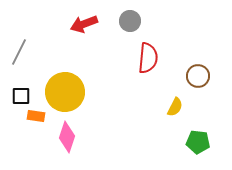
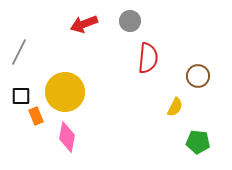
orange rectangle: rotated 60 degrees clockwise
pink diamond: rotated 8 degrees counterclockwise
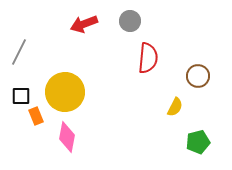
green pentagon: rotated 20 degrees counterclockwise
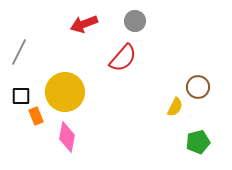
gray circle: moved 5 px right
red semicircle: moved 25 px left; rotated 36 degrees clockwise
brown circle: moved 11 px down
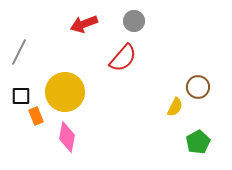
gray circle: moved 1 px left
green pentagon: rotated 15 degrees counterclockwise
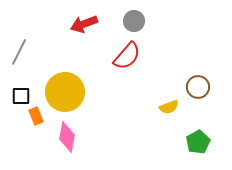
red semicircle: moved 4 px right, 2 px up
yellow semicircle: moved 6 px left; rotated 42 degrees clockwise
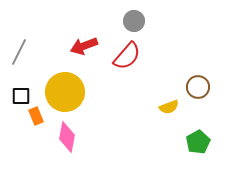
red arrow: moved 22 px down
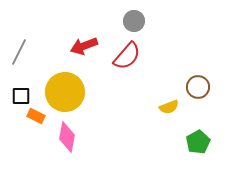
orange rectangle: rotated 42 degrees counterclockwise
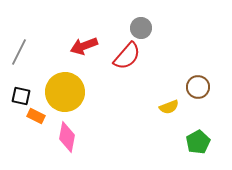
gray circle: moved 7 px right, 7 px down
black square: rotated 12 degrees clockwise
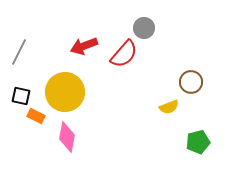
gray circle: moved 3 px right
red semicircle: moved 3 px left, 2 px up
brown circle: moved 7 px left, 5 px up
green pentagon: rotated 15 degrees clockwise
